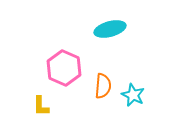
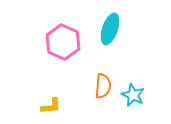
cyan ellipse: rotated 56 degrees counterclockwise
pink hexagon: moved 1 px left, 26 px up
yellow L-shape: moved 10 px right; rotated 95 degrees counterclockwise
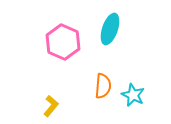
yellow L-shape: rotated 45 degrees counterclockwise
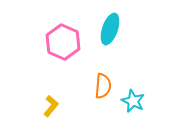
cyan star: moved 6 px down
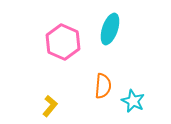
yellow L-shape: moved 1 px left
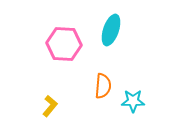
cyan ellipse: moved 1 px right, 1 px down
pink hexagon: moved 1 px right, 2 px down; rotated 20 degrees counterclockwise
cyan star: rotated 25 degrees counterclockwise
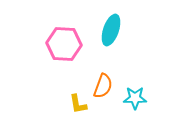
orange semicircle: rotated 15 degrees clockwise
cyan star: moved 2 px right, 3 px up
yellow L-shape: moved 28 px right, 2 px up; rotated 130 degrees clockwise
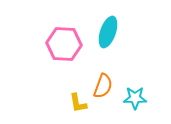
cyan ellipse: moved 3 px left, 2 px down
yellow L-shape: moved 1 px up
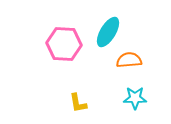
cyan ellipse: rotated 12 degrees clockwise
orange semicircle: moved 26 px right, 26 px up; rotated 115 degrees counterclockwise
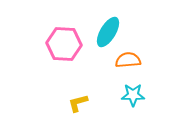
orange semicircle: moved 1 px left
cyan star: moved 2 px left, 3 px up
yellow L-shape: rotated 85 degrees clockwise
